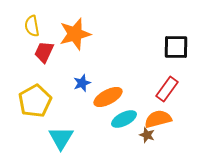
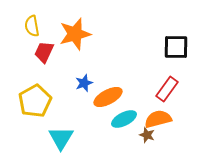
blue star: moved 2 px right
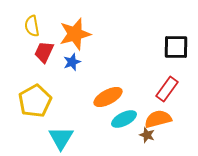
blue star: moved 12 px left, 21 px up
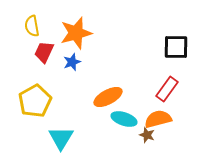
orange star: moved 1 px right, 1 px up
cyan ellipse: rotated 45 degrees clockwise
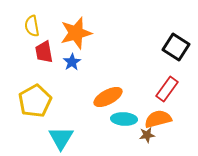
black square: rotated 32 degrees clockwise
red trapezoid: rotated 35 degrees counterclockwise
blue star: rotated 12 degrees counterclockwise
cyan ellipse: rotated 15 degrees counterclockwise
brown star: rotated 28 degrees counterclockwise
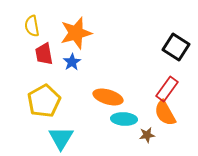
red trapezoid: moved 2 px down
orange ellipse: rotated 44 degrees clockwise
yellow pentagon: moved 9 px right
orange semicircle: moved 7 px right, 6 px up; rotated 104 degrees counterclockwise
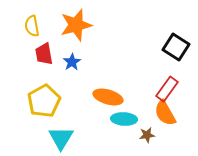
orange star: moved 8 px up
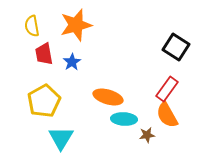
orange semicircle: moved 2 px right, 2 px down
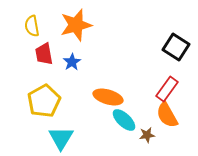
cyan ellipse: moved 1 px down; rotated 40 degrees clockwise
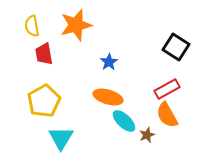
blue star: moved 37 px right
red rectangle: rotated 25 degrees clockwise
cyan ellipse: moved 1 px down
brown star: rotated 14 degrees counterclockwise
